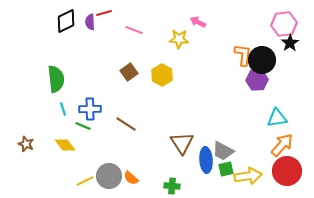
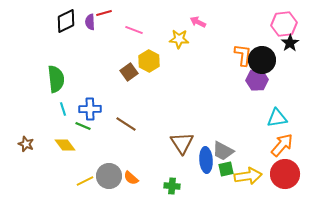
yellow hexagon: moved 13 px left, 14 px up
red circle: moved 2 px left, 3 px down
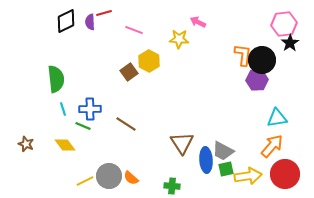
orange arrow: moved 10 px left, 1 px down
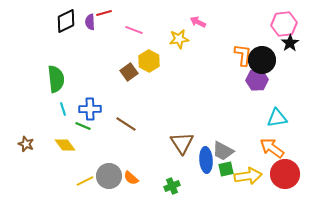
yellow star: rotated 12 degrees counterclockwise
orange arrow: moved 2 px down; rotated 95 degrees counterclockwise
green cross: rotated 28 degrees counterclockwise
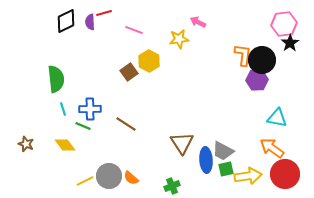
cyan triangle: rotated 20 degrees clockwise
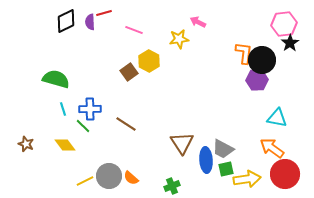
orange L-shape: moved 1 px right, 2 px up
green semicircle: rotated 68 degrees counterclockwise
green line: rotated 21 degrees clockwise
gray trapezoid: moved 2 px up
yellow arrow: moved 1 px left, 3 px down
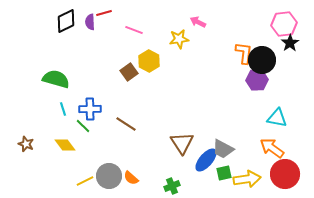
blue ellipse: rotated 45 degrees clockwise
green square: moved 2 px left, 4 px down
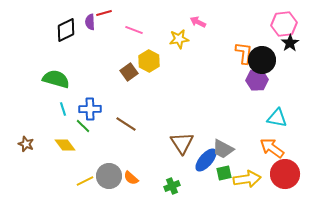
black diamond: moved 9 px down
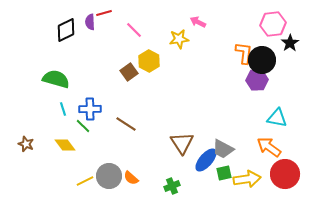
pink hexagon: moved 11 px left
pink line: rotated 24 degrees clockwise
orange arrow: moved 3 px left, 1 px up
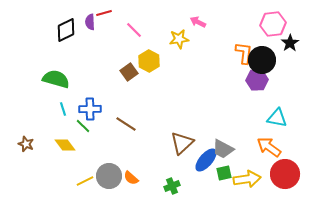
brown triangle: rotated 20 degrees clockwise
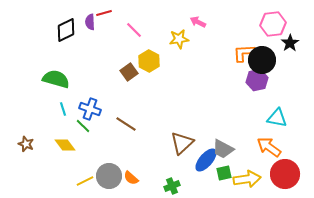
orange L-shape: rotated 100 degrees counterclockwise
purple hexagon: rotated 10 degrees counterclockwise
blue cross: rotated 20 degrees clockwise
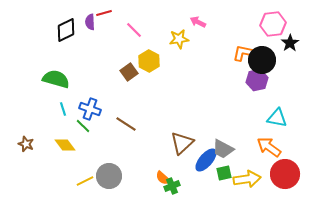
orange L-shape: rotated 15 degrees clockwise
orange semicircle: moved 32 px right
